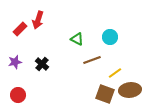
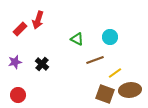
brown line: moved 3 px right
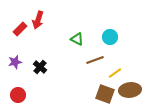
black cross: moved 2 px left, 3 px down
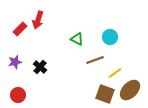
brown ellipse: rotated 40 degrees counterclockwise
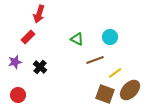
red arrow: moved 1 px right, 6 px up
red rectangle: moved 8 px right, 8 px down
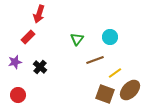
green triangle: rotated 40 degrees clockwise
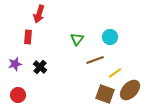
red rectangle: rotated 40 degrees counterclockwise
purple star: moved 2 px down
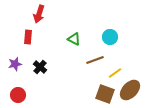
green triangle: moved 3 px left; rotated 40 degrees counterclockwise
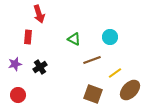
red arrow: rotated 36 degrees counterclockwise
brown line: moved 3 px left
black cross: rotated 16 degrees clockwise
brown square: moved 12 px left
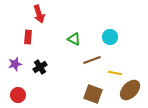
yellow line: rotated 48 degrees clockwise
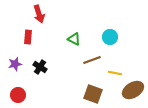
black cross: rotated 24 degrees counterclockwise
brown ellipse: moved 3 px right; rotated 15 degrees clockwise
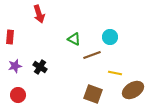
red rectangle: moved 18 px left
brown line: moved 5 px up
purple star: moved 2 px down
